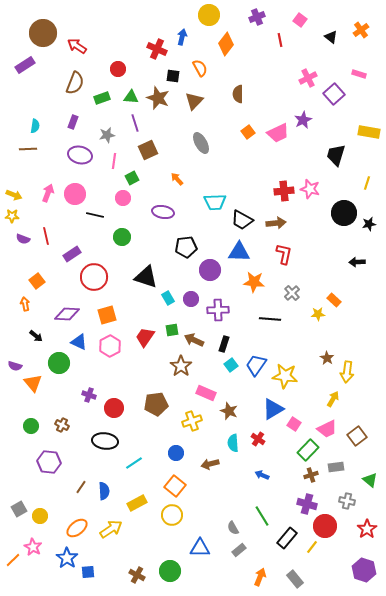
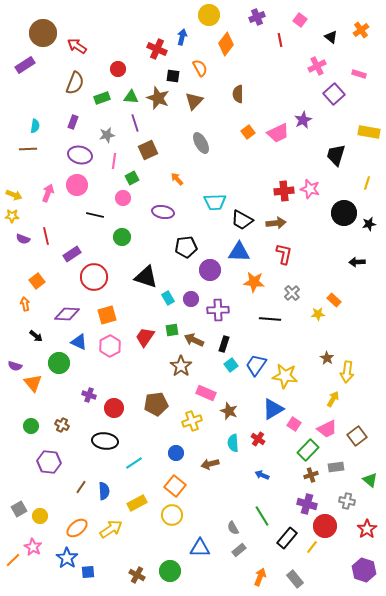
pink cross at (308, 78): moved 9 px right, 12 px up
pink circle at (75, 194): moved 2 px right, 9 px up
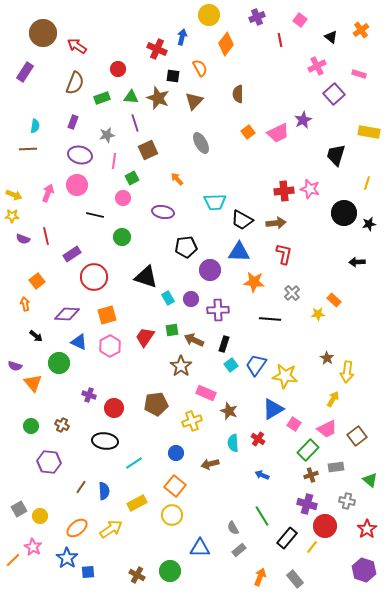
purple rectangle at (25, 65): moved 7 px down; rotated 24 degrees counterclockwise
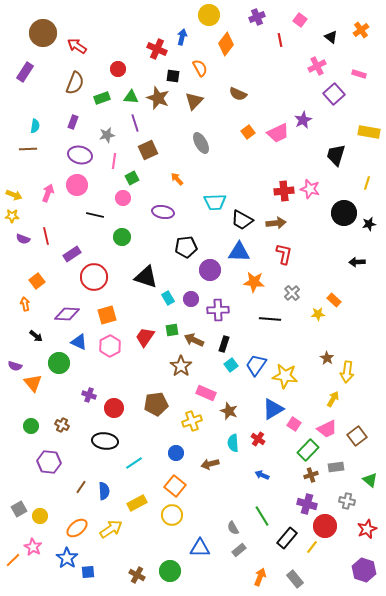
brown semicircle at (238, 94): rotated 66 degrees counterclockwise
red star at (367, 529): rotated 12 degrees clockwise
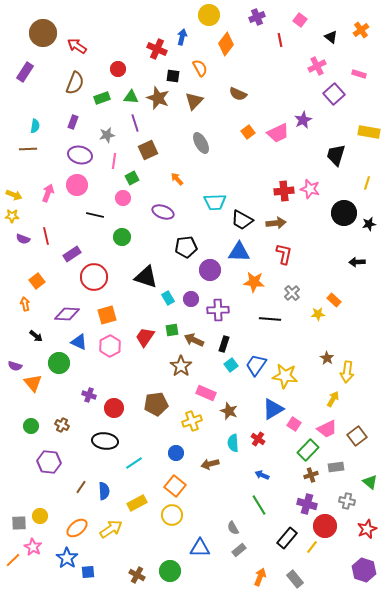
purple ellipse at (163, 212): rotated 10 degrees clockwise
green triangle at (370, 480): moved 2 px down
gray square at (19, 509): moved 14 px down; rotated 28 degrees clockwise
green line at (262, 516): moved 3 px left, 11 px up
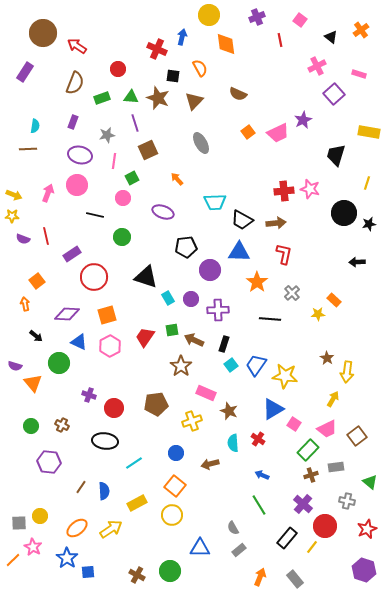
orange diamond at (226, 44): rotated 45 degrees counterclockwise
orange star at (254, 282): moved 3 px right; rotated 30 degrees clockwise
purple cross at (307, 504): moved 4 px left; rotated 24 degrees clockwise
